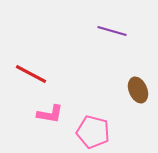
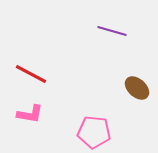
brown ellipse: moved 1 px left, 2 px up; rotated 25 degrees counterclockwise
pink L-shape: moved 20 px left
pink pentagon: moved 1 px right; rotated 8 degrees counterclockwise
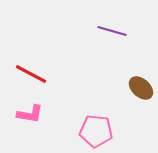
brown ellipse: moved 4 px right
pink pentagon: moved 2 px right, 1 px up
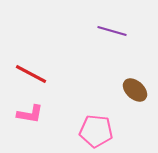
brown ellipse: moved 6 px left, 2 px down
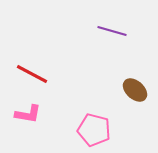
red line: moved 1 px right
pink L-shape: moved 2 px left
pink pentagon: moved 2 px left, 1 px up; rotated 8 degrees clockwise
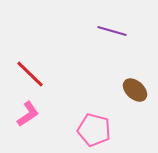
red line: moved 2 px left; rotated 16 degrees clockwise
pink L-shape: rotated 44 degrees counterclockwise
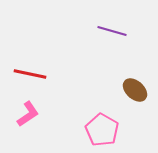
red line: rotated 32 degrees counterclockwise
pink pentagon: moved 8 px right; rotated 16 degrees clockwise
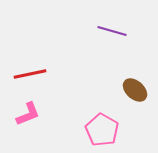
red line: rotated 24 degrees counterclockwise
pink L-shape: rotated 12 degrees clockwise
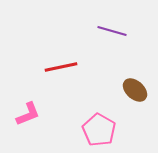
red line: moved 31 px right, 7 px up
pink pentagon: moved 3 px left
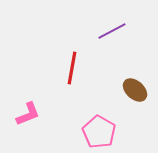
purple line: rotated 44 degrees counterclockwise
red line: moved 11 px right, 1 px down; rotated 68 degrees counterclockwise
pink pentagon: moved 2 px down
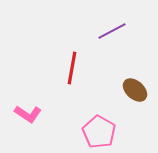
pink L-shape: rotated 56 degrees clockwise
